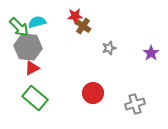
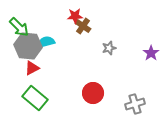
cyan semicircle: moved 9 px right, 20 px down
gray hexagon: moved 1 px up
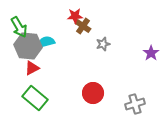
green arrow: rotated 15 degrees clockwise
gray star: moved 6 px left, 4 px up
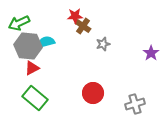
green arrow: moved 4 px up; rotated 95 degrees clockwise
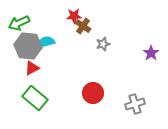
red star: moved 1 px left
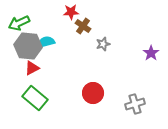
red star: moved 3 px left, 4 px up
